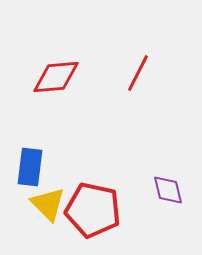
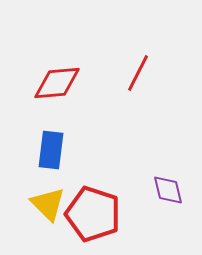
red diamond: moved 1 px right, 6 px down
blue rectangle: moved 21 px right, 17 px up
red pentagon: moved 4 px down; rotated 6 degrees clockwise
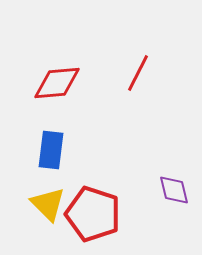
purple diamond: moved 6 px right
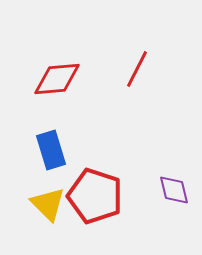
red line: moved 1 px left, 4 px up
red diamond: moved 4 px up
blue rectangle: rotated 24 degrees counterclockwise
red pentagon: moved 2 px right, 18 px up
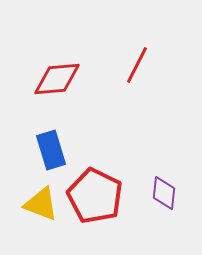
red line: moved 4 px up
purple diamond: moved 10 px left, 3 px down; rotated 20 degrees clockwise
red pentagon: rotated 8 degrees clockwise
yellow triangle: moved 7 px left; rotated 24 degrees counterclockwise
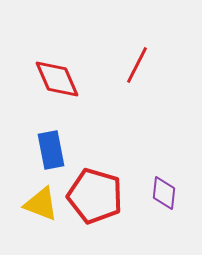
red diamond: rotated 72 degrees clockwise
blue rectangle: rotated 6 degrees clockwise
red pentagon: rotated 10 degrees counterclockwise
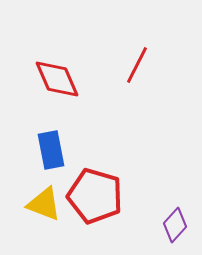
purple diamond: moved 11 px right, 32 px down; rotated 36 degrees clockwise
yellow triangle: moved 3 px right
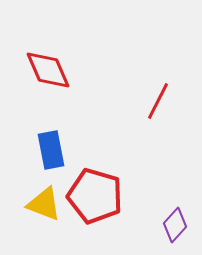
red line: moved 21 px right, 36 px down
red diamond: moved 9 px left, 9 px up
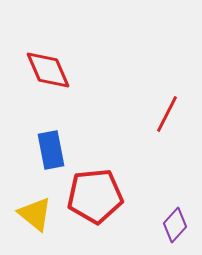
red line: moved 9 px right, 13 px down
red pentagon: rotated 22 degrees counterclockwise
yellow triangle: moved 9 px left, 10 px down; rotated 18 degrees clockwise
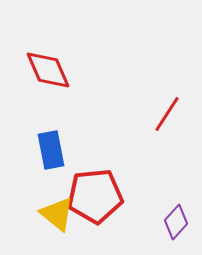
red line: rotated 6 degrees clockwise
yellow triangle: moved 22 px right
purple diamond: moved 1 px right, 3 px up
